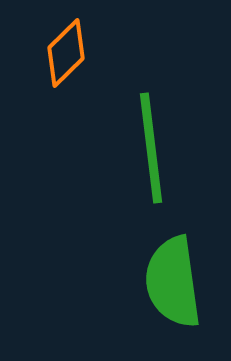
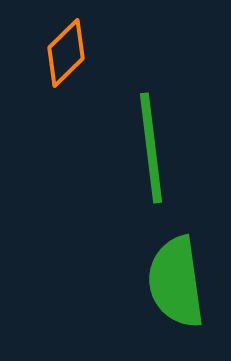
green semicircle: moved 3 px right
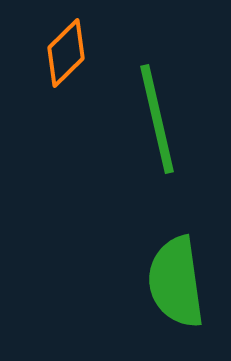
green line: moved 6 px right, 29 px up; rotated 6 degrees counterclockwise
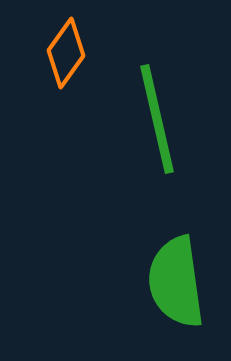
orange diamond: rotated 10 degrees counterclockwise
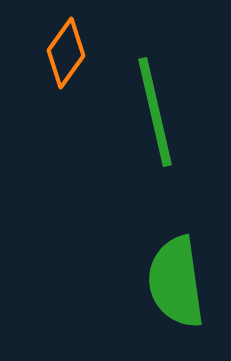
green line: moved 2 px left, 7 px up
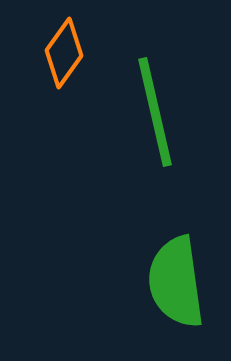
orange diamond: moved 2 px left
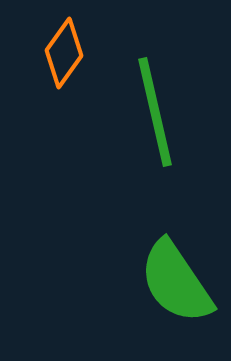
green semicircle: rotated 26 degrees counterclockwise
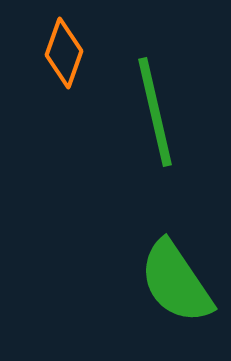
orange diamond: rotated 16 degrees counterclockwise
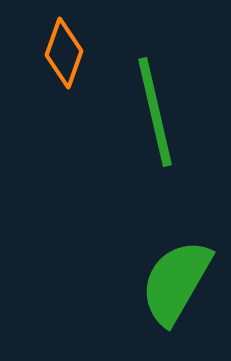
green semicircle: rotated 64 degrees clockwise
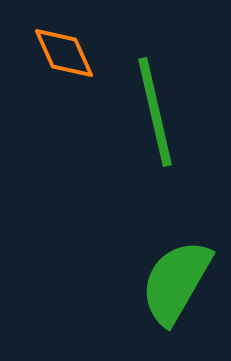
orange diamond: rotated 44 degrees counterclockwise
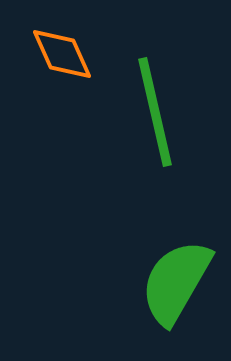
orange diamond: moved 2 px left, 1 px down
